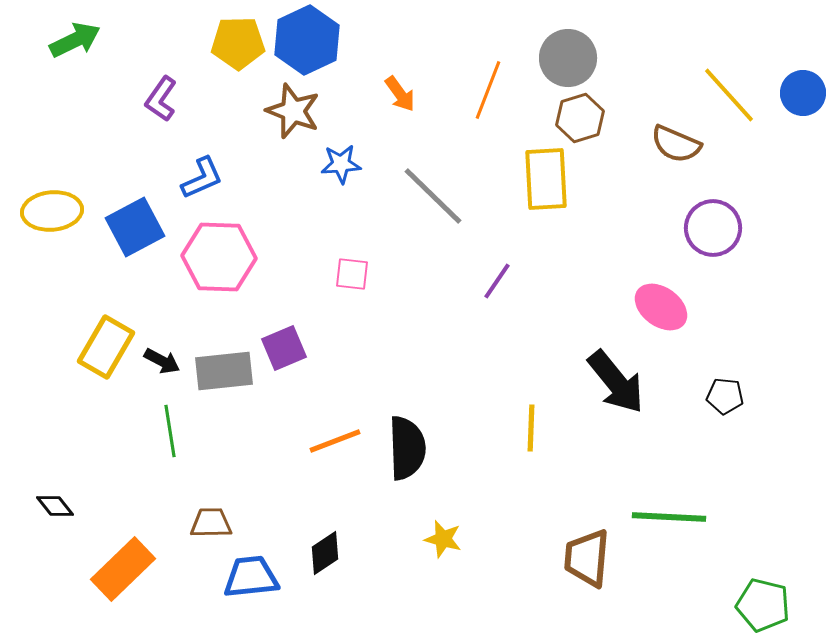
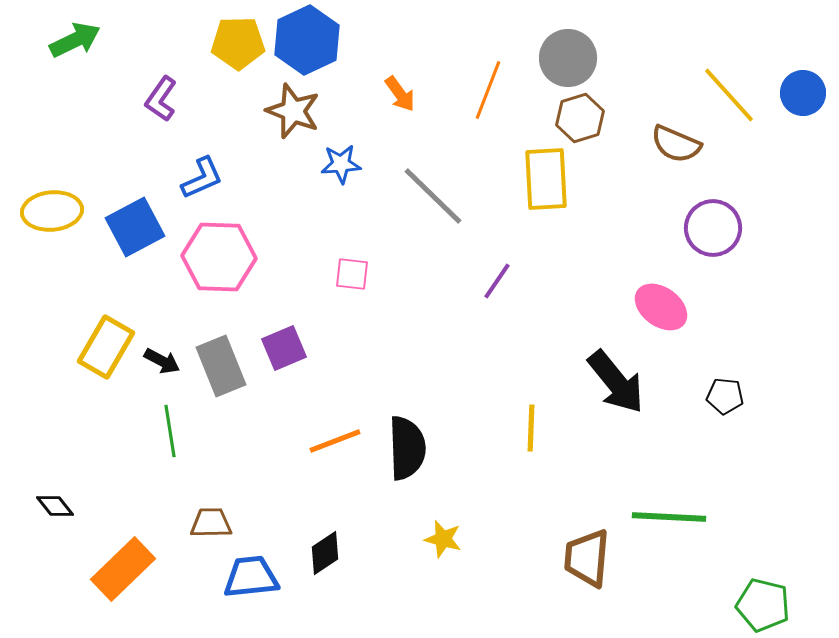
gray rectangle at (224, 371): moved 3 px left, 5 px up; rotated 74 degrees clockwise
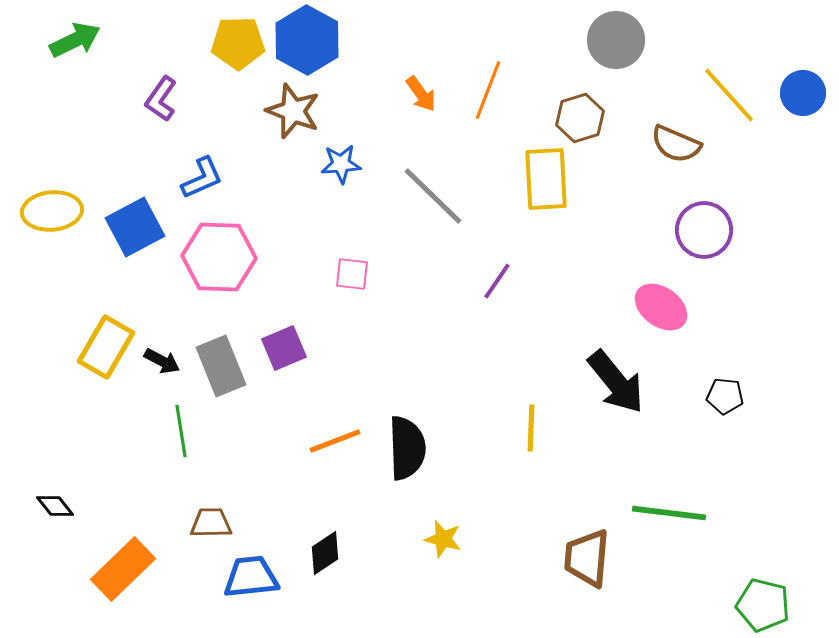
blue hexagon at (307, 40): rotated 6 degrees counterclockwise
gray circle at (568, 58): moved 48 px right, 18 px up
orange arrow at (400, 94): moved 21 px right
purple circle at (713, 228): moved 9 px left, 2 px down
green line at (170, 431): moved 11 px right
green line at (669, 517): moved 4 px up; rotated 4 degrees clockwise
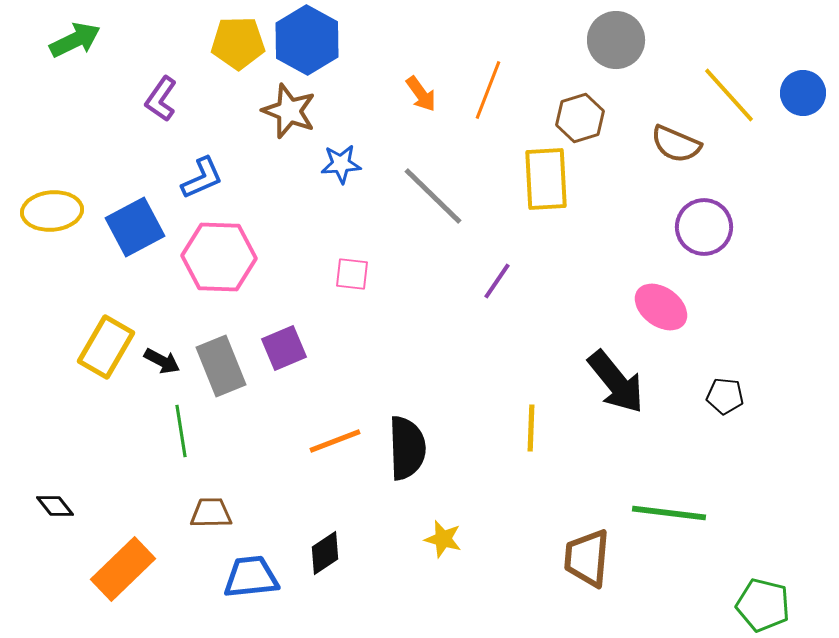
brown star at (293, 111): moved 4 px left
purple circle at (704, 230): moved 3 px up
brown trapezoid at (211, 523): moved 10 px up
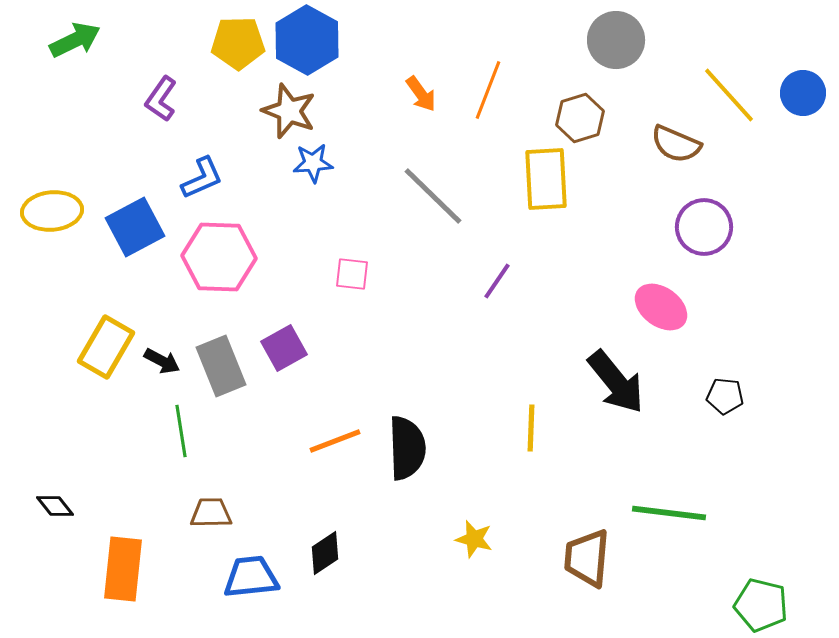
blue star at (341, 164): moved 28 px left, 1 px up
purple square at (284, 348): rotated 6 degrees counterclockwise
yellow star at (443, 539): moved 31 px right
orange rectangle at (123, 569): rotated 40 degrees counterclockwise
green pentagon at (763, 605): moved 2 px left
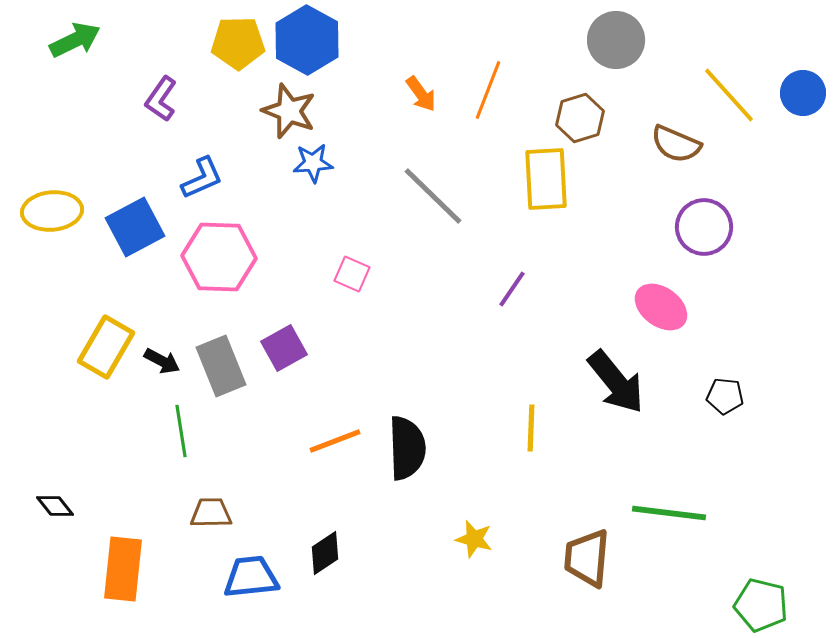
pink square at (352, 274): rotated 18 degrees clockwise
purple line at (497, 281): moved 15 px right, 8 px down
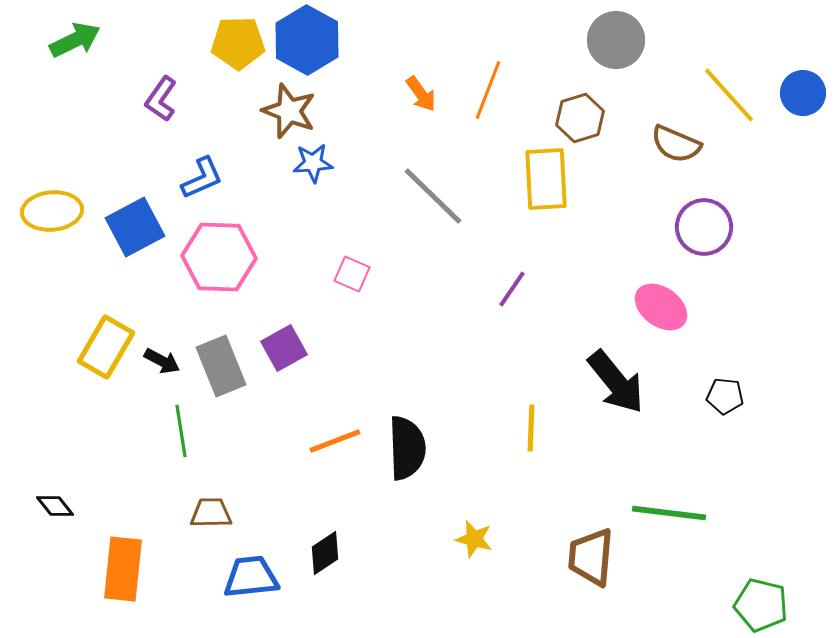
brown trapezoid at (587, 558): moved 4 px right, 1 px up
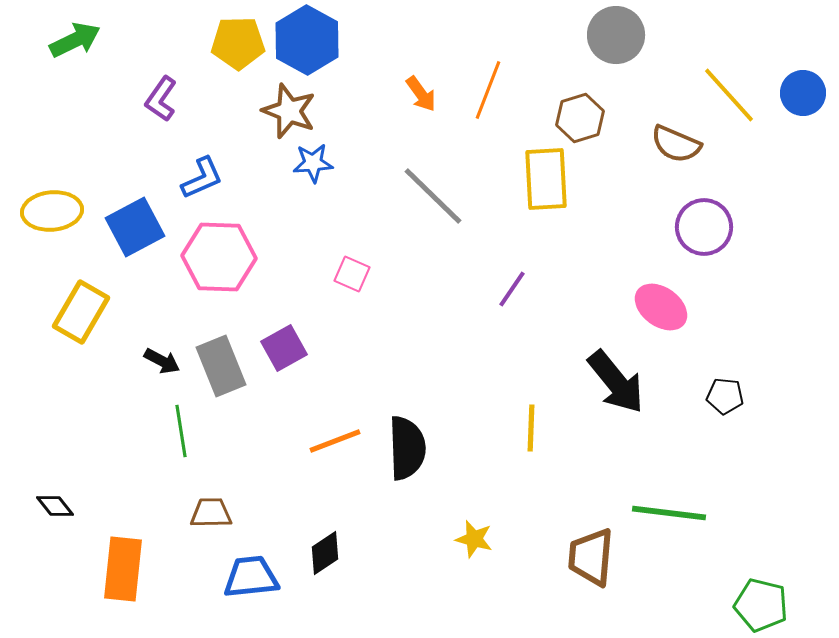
gray circle at (616, 40): moved 5 px up
yellow rectangle at (106, 347): moved 25 px left, 35 px up
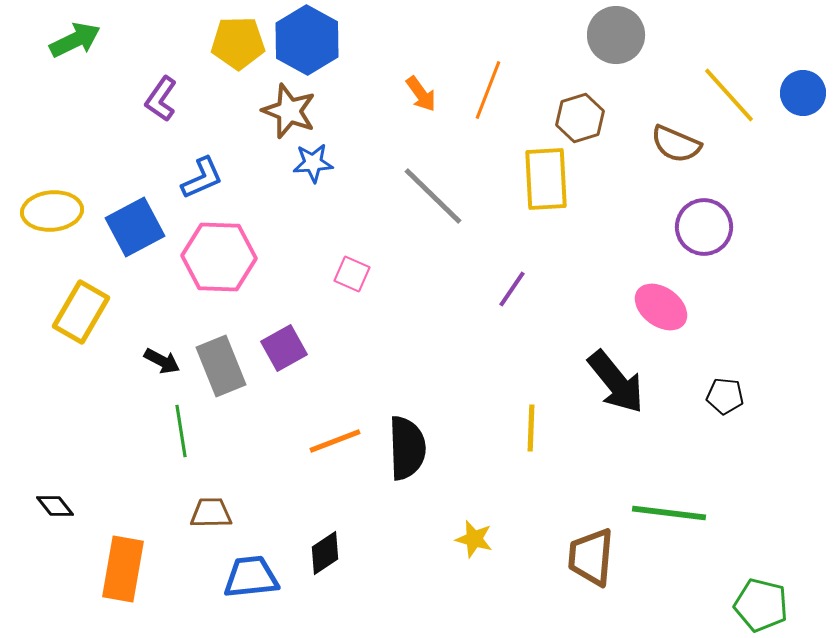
orange rectangle at (123, 569): rotated 4 degrees clockwise
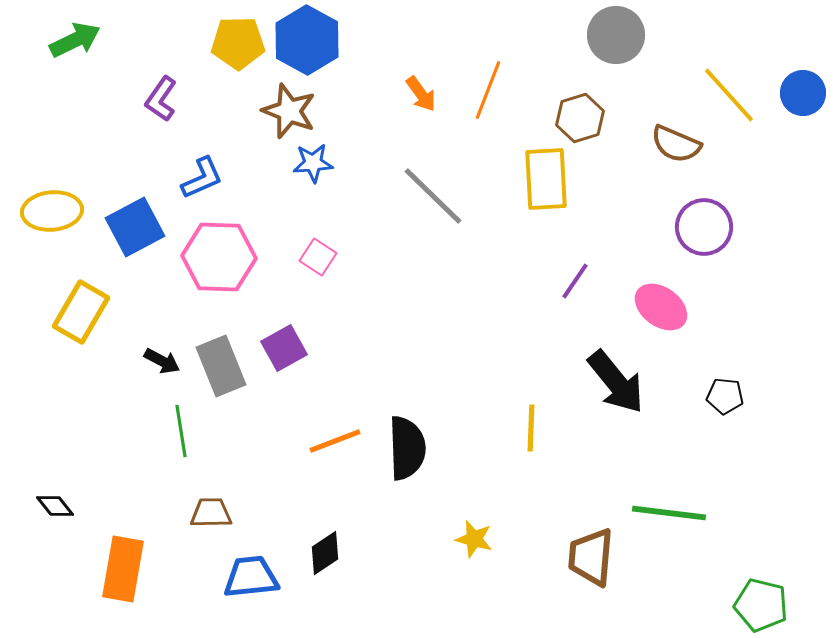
pink square at (352, 274): moved 34 px left, 17 px up; rotated 9 degrees clockwise
purple line at (512, 289): moved 63 px right, 8 px up
